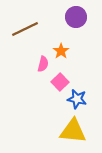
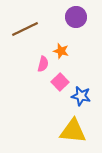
orange star: rotated 21 degrees counterclockwise
blue star: moved 4 px right, 3 px up
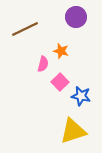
yellow triangle: rotated 24 degrees counterclockwise
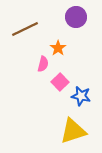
orange star: moved 3 px left, 3 px up; rotated 21 degrees clockwise
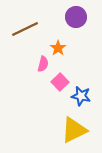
yellow triangle: moved 1 px right, 1 px up; rotated 8 degrees counterclockwise
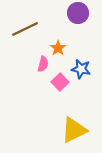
purple circle: moved 2 px right, 4 px up
blue star: moved 27 px up
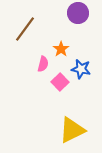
brown line: rotated 28 degrees counterclockwise
orange star: moved 3 px right, 1 px down
yellow triangle: moved 2 px left
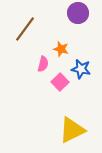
orange star: rotated 21 degrees counterclockwise
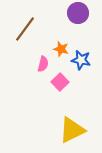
blue star: moved 9 px up
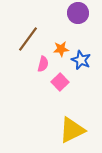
brown line: moved 3 px right, 10 px down
orange star: rotated 21 degrees counterclockwise
blue star: rotated 12 degrees clockwise
